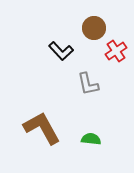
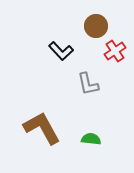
brown circle: moved 2 px right, 2 px up
red cross: moved 1 px left
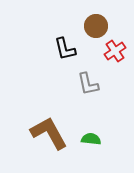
black L-shape: moved 4 px right, 2 px up; rotated 30 degrees clockwise
brown L-shape: moved 7 px right, 5 px down
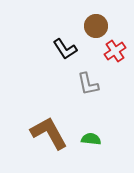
black L-shape: rotated 20 degrees counterclockwise
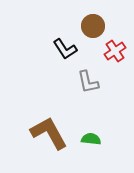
brown circle: moved 3 px left
gray L-shape: moved 2 px up
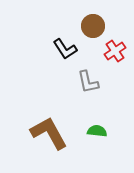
green semicircle: moved 6 px right, 8 px up
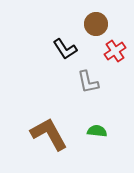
brown circle: moved 3 px right, 2 px up
brown L-shape: moved 1 px down
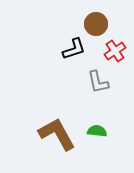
black L-shape: moved 9 px right; rotated 75 degrees counterclockwise
gray L-shape: moved 10 px right
brown L-shape: moved 8 px right
